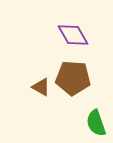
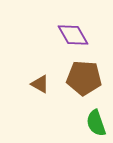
brown pentagon: moved 11 px right
brown triangle: moved 1 px left, 3 px up
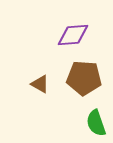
purple diamond: rotated 64 degrees counterclockwise
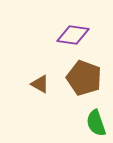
purple diamond: rotated 12 degrees clockwise
brown pentagon: rotated 16 degrees clockwise
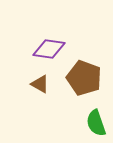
purple diamond: moved 24 px left, 14 px down
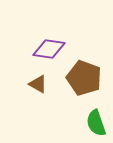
brown triangle: moved 2 px left
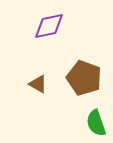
purple diamond: moved 23 px up; rotated 20 degrees counterclockwise
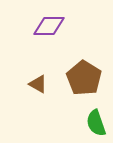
purple diamond: rotated 12 degrees clockwise
brown pentagon: rotated 12 degrees clockwise
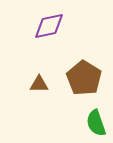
purple diamond: rotated 12 degrees counterclockwise
brown triangle: moved 1 px right; rotated 30 degrees counterclockwise
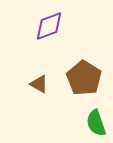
purple diamond: rotated 8 degrees counterclockwise
brown triangle: rotated 30 degrees clockwise
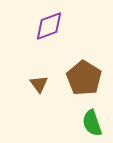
brown triangle: rotated 24 degrees clockwise
green semicircle: moved 4 px left
